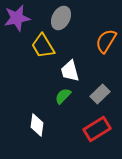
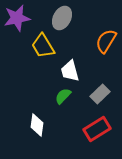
gray ellipse: moved 1 px right
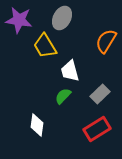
purple star: moved 2 px right, 2 px down; rotated 20 degrees clockwise
yellow trapezoid: moved 2 px right
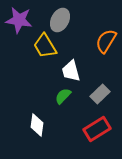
gray ellipse: moved 2 px left, 2 px down
white trapezoid: moved 1 px right
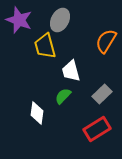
purple star: rotated 12 degrees clockwise
yellow trapezoid: rotated 16 degrees clockwise
gray rectangle: moved 2 px right
white diamond: moved 12 px up
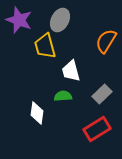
green semicircle: rotated 42 degrees clockwise
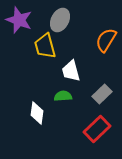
orange semicircle: moved 1 px up
red rectangle: rotated 12 degrees counterclockwise
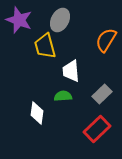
white trapezoid: rotated 10 degrees clockwise
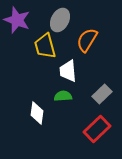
purple star: moved 2 px left
orange semicircle: moved 19 px left
white trapezoid: moved 3 px left
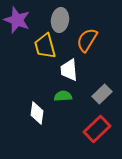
gray ellipse: rotated 20 degrees counterclockwise
white trapezoid: moved 1 px right, 1 px up
